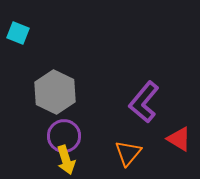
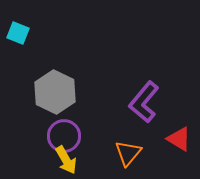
yellow arrow: rotated 12 degrees counterclockwise
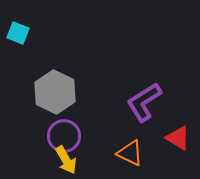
purple L-shape: rotated 18 degrees clockwise
red triangle: moved 1 px left, 1 px up
orange triangle: moved 2 px right; rotated 44 degrees counterclockwise
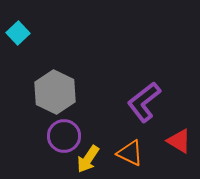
cyan square: rotated 25 degrees clockwise
purple L-shape: rotated 6 degrees counterclockwise
red triangle: moved 1 px right, 3 px down
yellow arrow: moved 22 px right, 1 px up; rotated 64 degrees clockwise
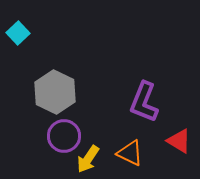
purple L-shape: rotated 30 degrees counterclockwise
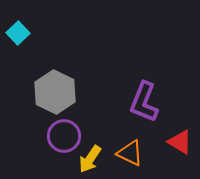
red triangle: moved 1 px right, 1 px down
yellow arrow: moved 2 px right
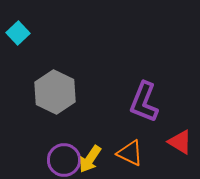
purple circle: moved 24 px down
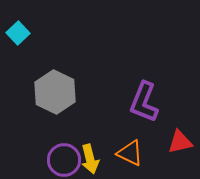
red triangle: rotated 44 degrees counterclockwise
yellow arrow: rotated 48 degrees counterclockwise
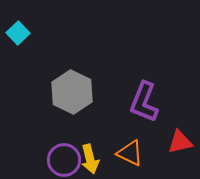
gray hexagon: moved 17 px right
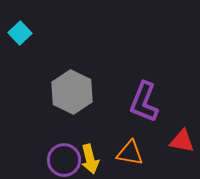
cyan square: moved 2 px right
red triangle: moved 2 px right, 1 px up; rotated 24 degrees clockwise
orange triangle: rotated 16 degrees counterclockwise
